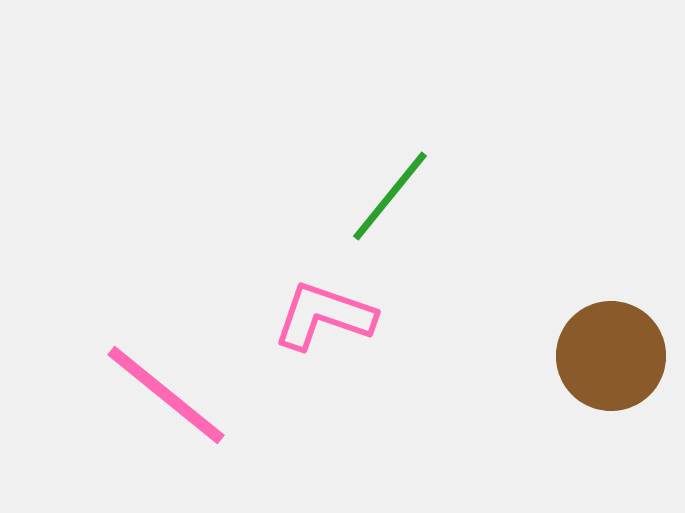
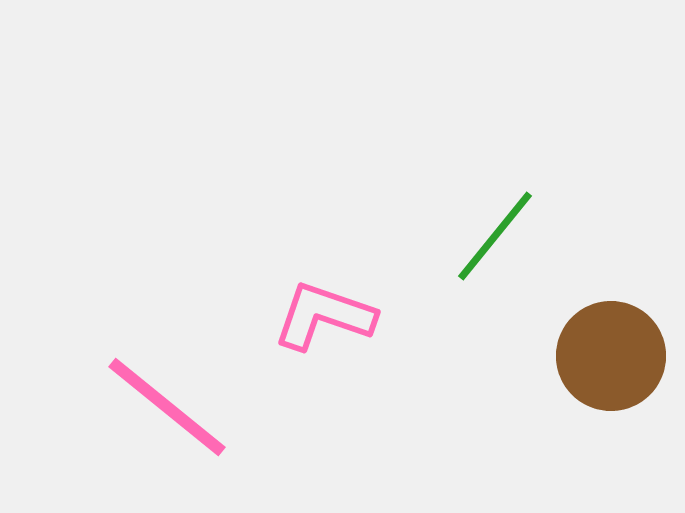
green line: moved 105 px right, 40 px down
pink line: moved 1 px right, 12 px down
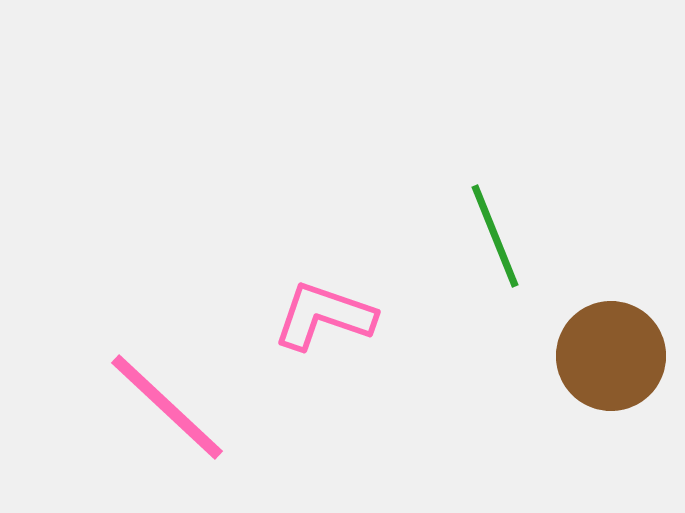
green line: rotated 61 degrees counterclockwise
pink line: rotated 4 degrees clockwise
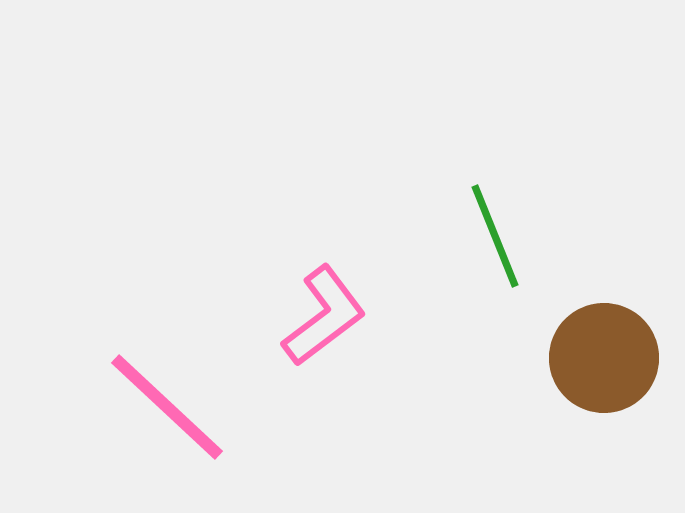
pink L-shape: rotated 124 degrees clockwise
brown circle: moved 7 px left, 2 px down
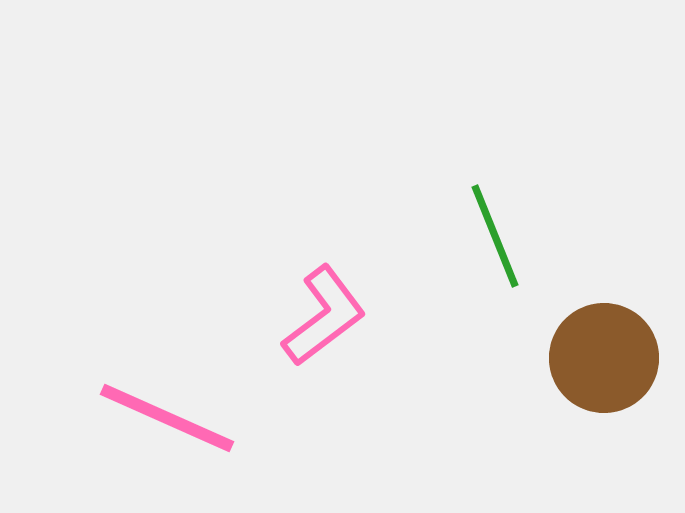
pink line: moved 11 px down; rotated 19 degrees counterclockwise
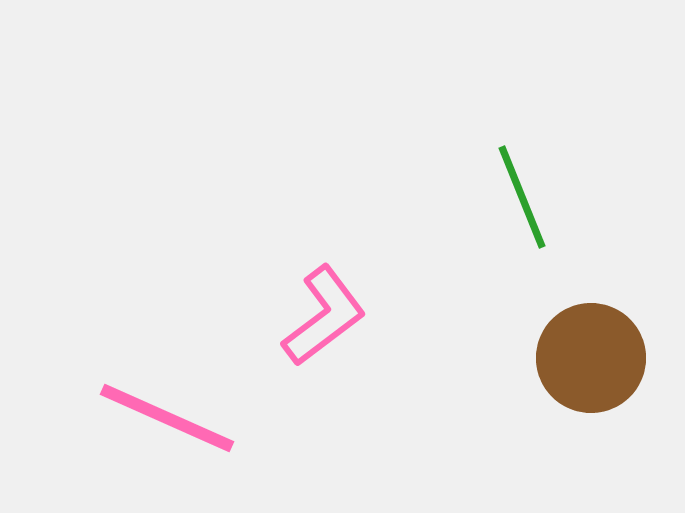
green line: moved 27 px right, 39 px up
brown circle: moved 13 px left
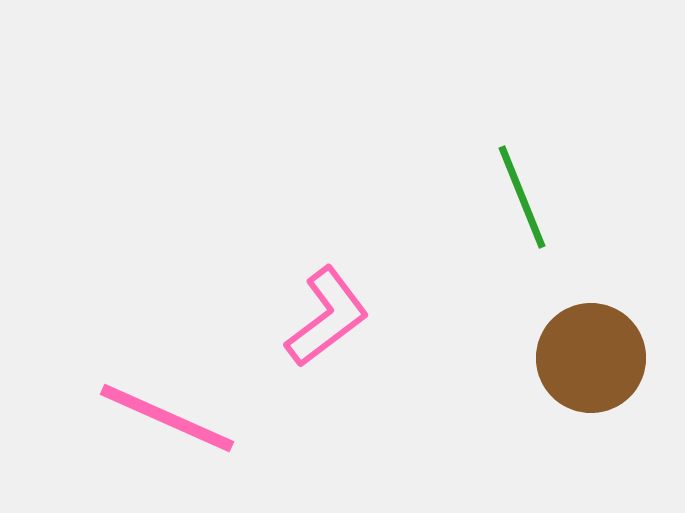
pink L-shape: moved 3 px right, 1 px down
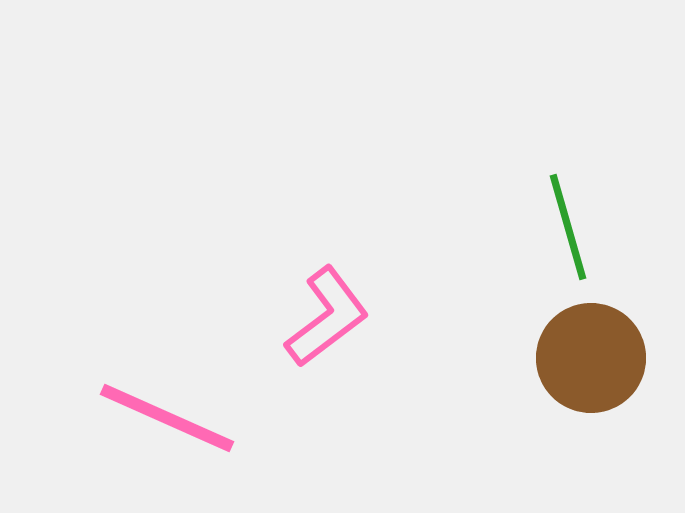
green line: moved 46 px right, 30 px down; rotated 6 degrees clockwise
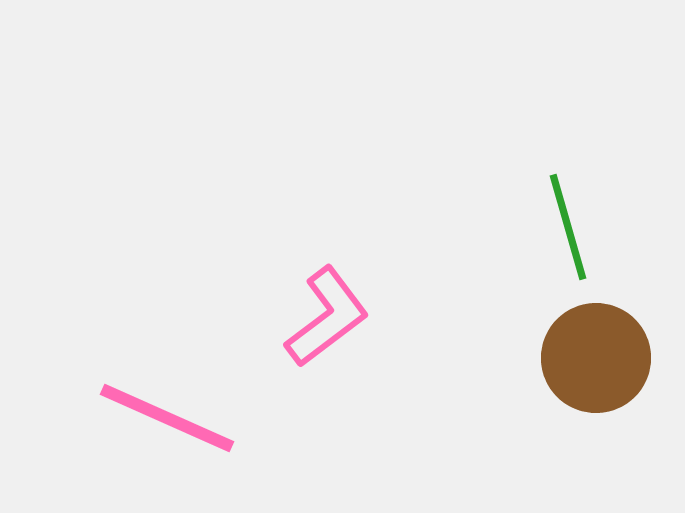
brown circle: moved 5 px right
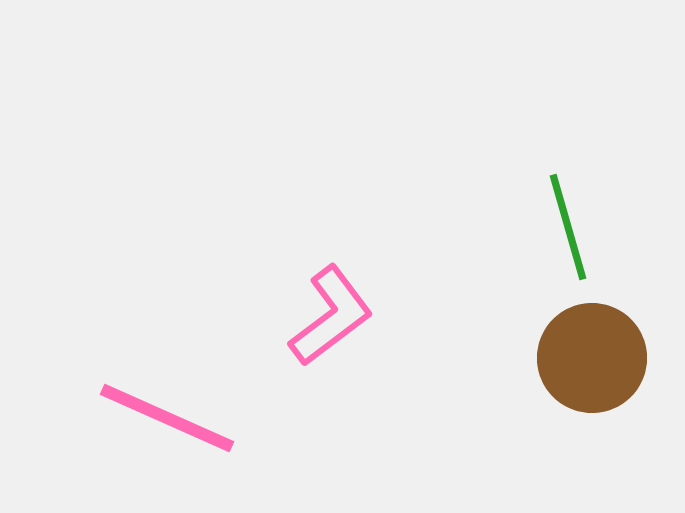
pink L-shape: moved 4 px right, 1 px up
brown circle: moved 4 px left
